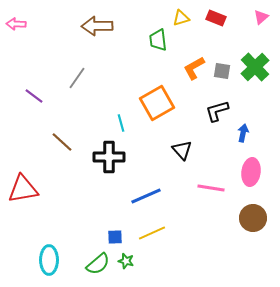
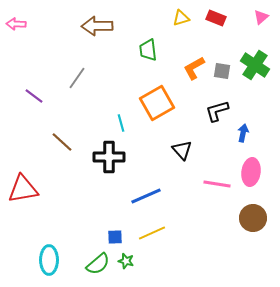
green trapezoid: moved 10 px left, 10 px down
green cross: moved 2 px up; rotated 12 degrees counterclockwise
pink line: moved 6 px right, 4 px up
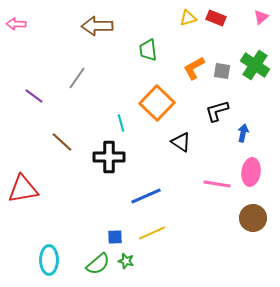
yellow triangle: moved 7 px right
orange square: rotated 16 degrees counterclockwise
black triangle: moved 1 px left, 8 px up; rotated 15 degrees counterclockwise
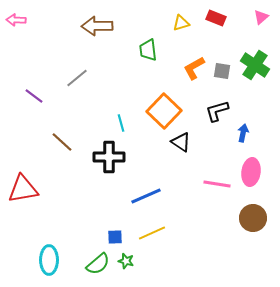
yellow triangle: moved 7 px left, 5 px down
pink arrow: moved 4 px up
gray line: rotated 15 degrees clockwise
orange square: moved 7 px right, 8 px down
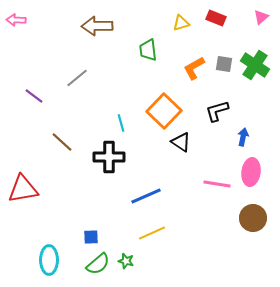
gray square: moved 2 px right, 7 px up
blue arrow: moved 4 px down
blue square: moved 24 px left
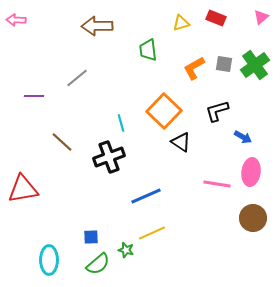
green cross: rotated 20 degrees clockwise
purple line: rotated 36 degrees counterclockwise
blue arrow: rotated 108 degrees clockwise
black cross: rotated 20 degrees counterclockwise
green star: moved 11 px up
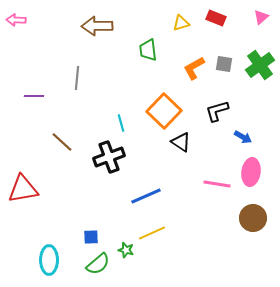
green cross: moved 5 px right
gray line: rotated 45 degrees counterclockwise
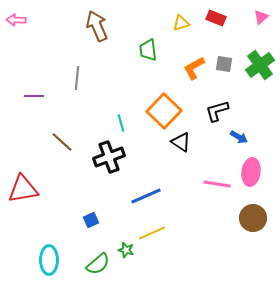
brown arrow: rotated 68 degrees clockwise
blue arrow: moved 4 px left
blue square: moved 17 px up; rotated 21 degrees counterclockwise
